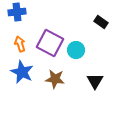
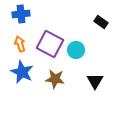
blue cross: moved 4 px right, 2 px down
purple square: moved 1 px down
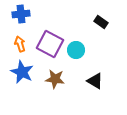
black triangle: rotated 30 degrees counterclockwise
